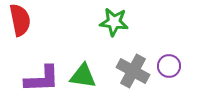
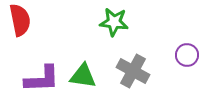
purple circle: moved 18 px right, 11 px up
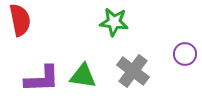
purple circle: moved 2 px left, 1 px up
gray cross: rotated 8 degrees clockwise
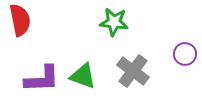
green triangle: rotated 12 degrees clockwise
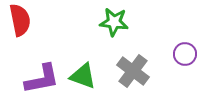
purple L-shape: rotated 9 degrees counterclockwise
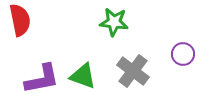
purple circle: moved 2 px left
